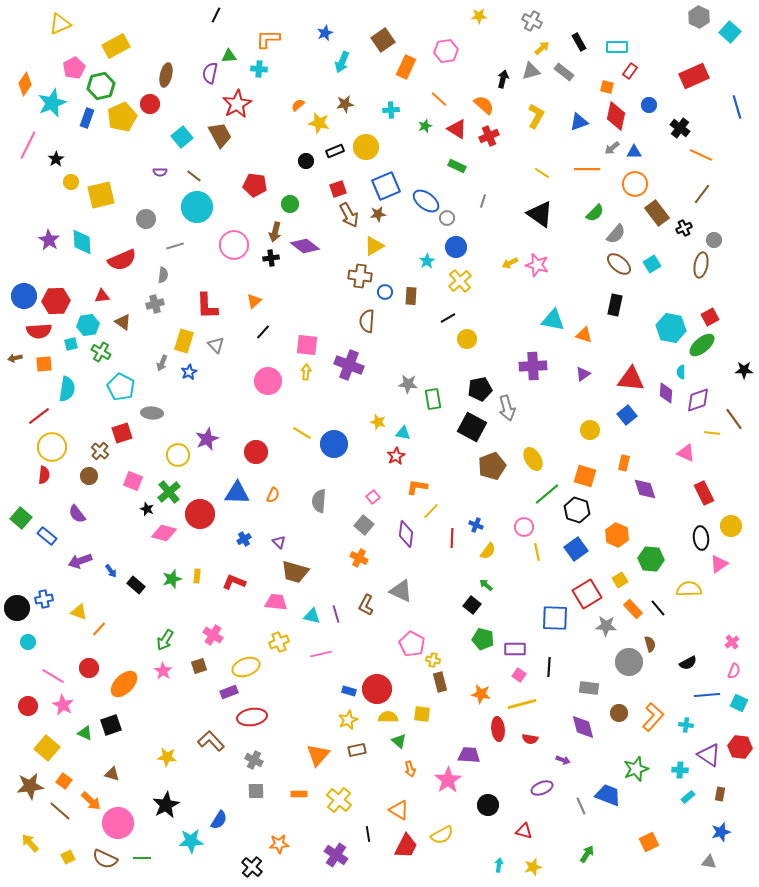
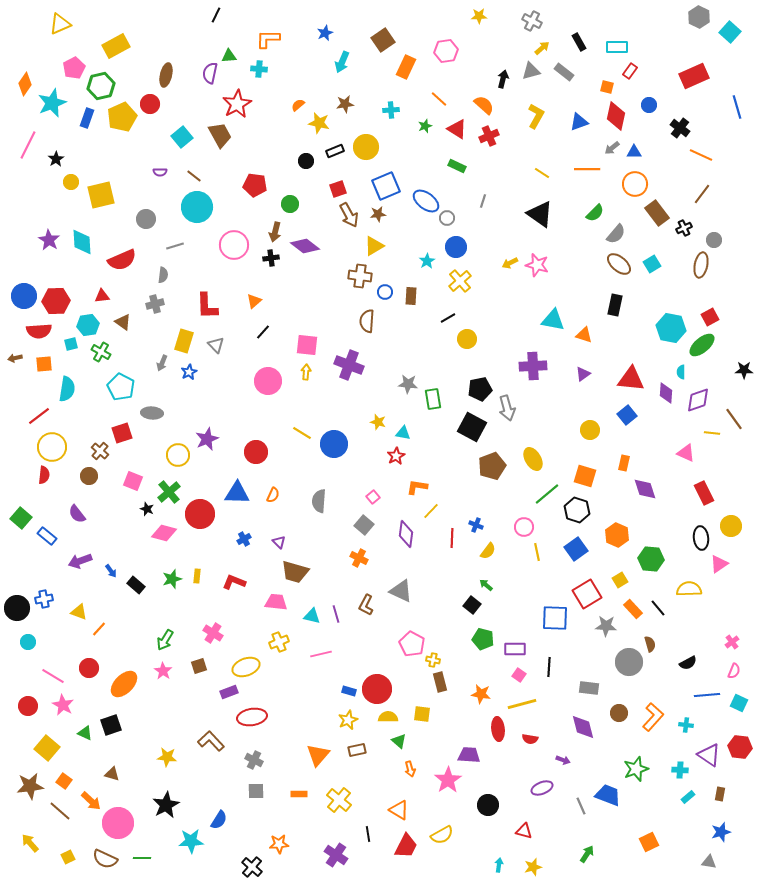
pink cross at (213, 635): moved 2 px up
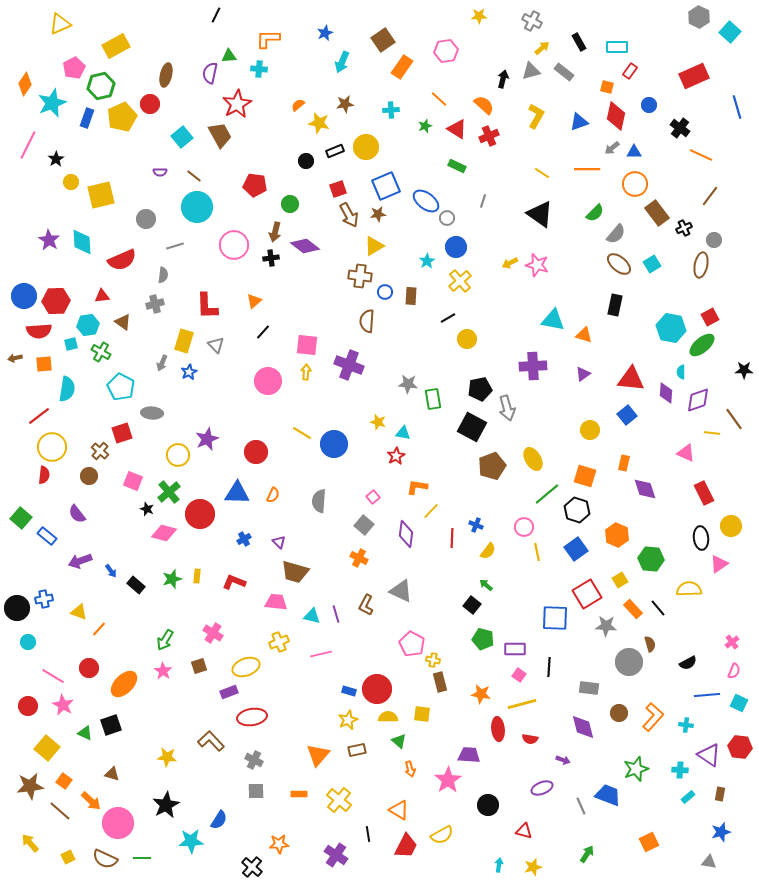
orange rectangle at (406, 67): moved 4 px left; rotated 10 degrees clockwise
brown line at (702, 194): moved 8 px right, 2 px down
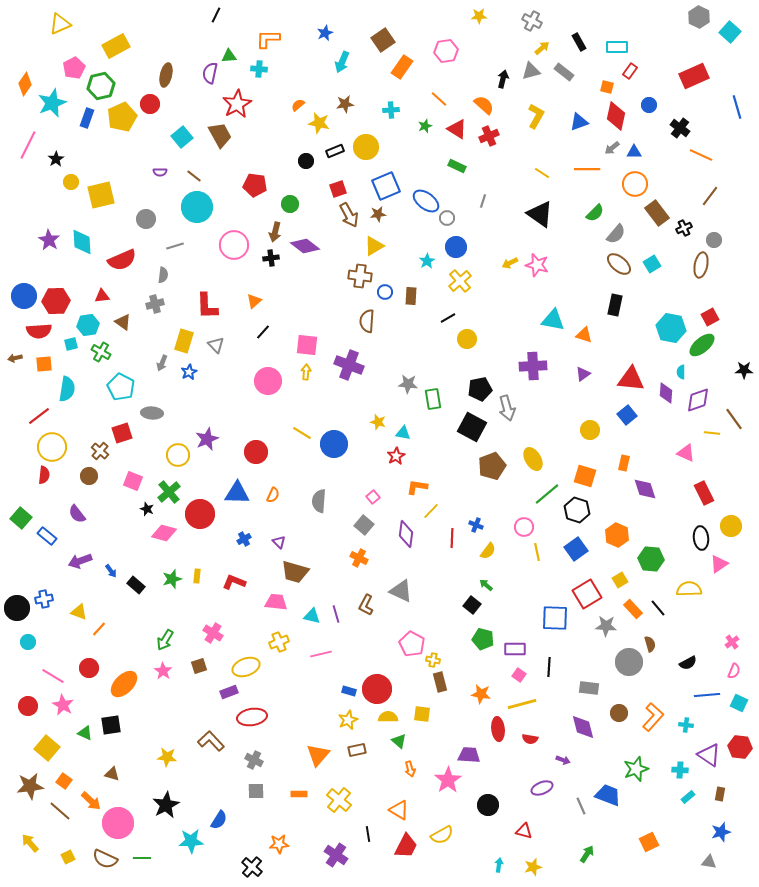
black square at (111, 725): rotated 10 degrees clockwise
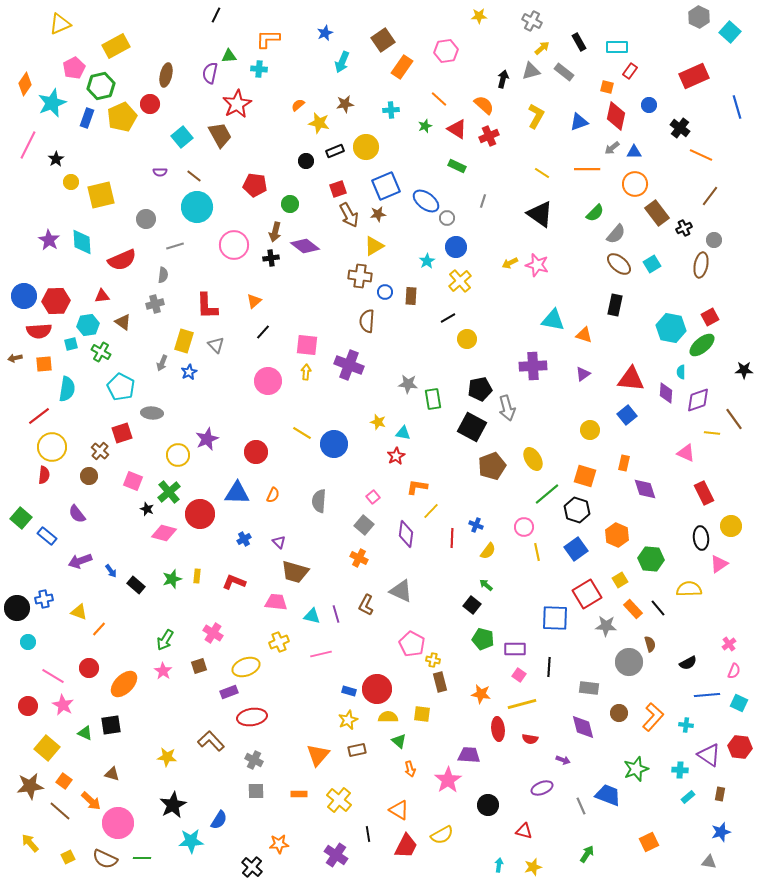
pink cross at (732, 642): moved 3 px left, 2 px down
black star at (166, 805): moved 7 px right
